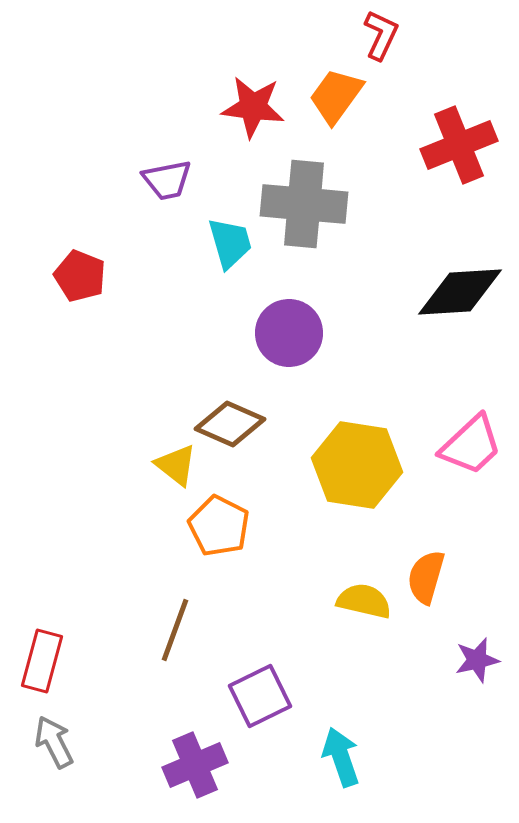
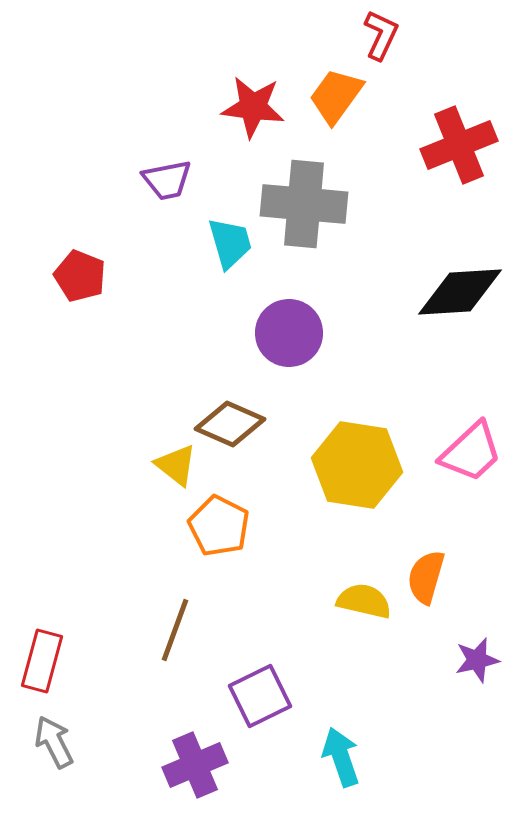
pink trapezoid: moved 7 px down
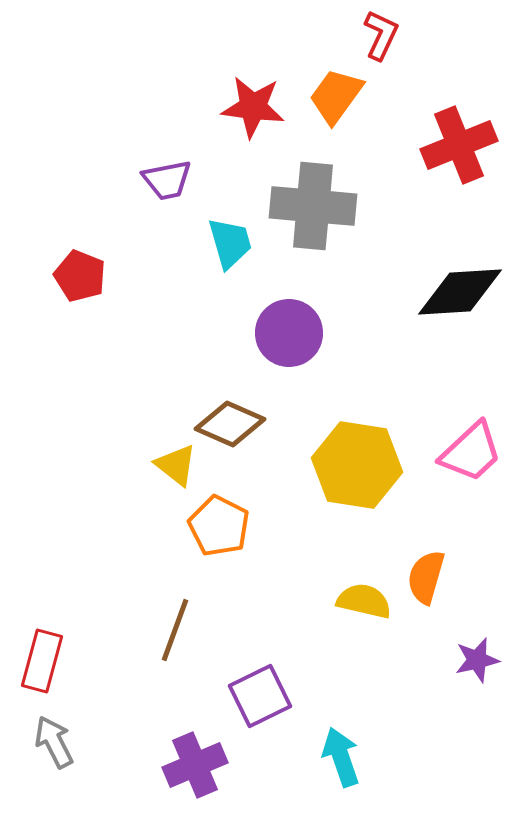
gray cross: moved 9 px right, 2 px down
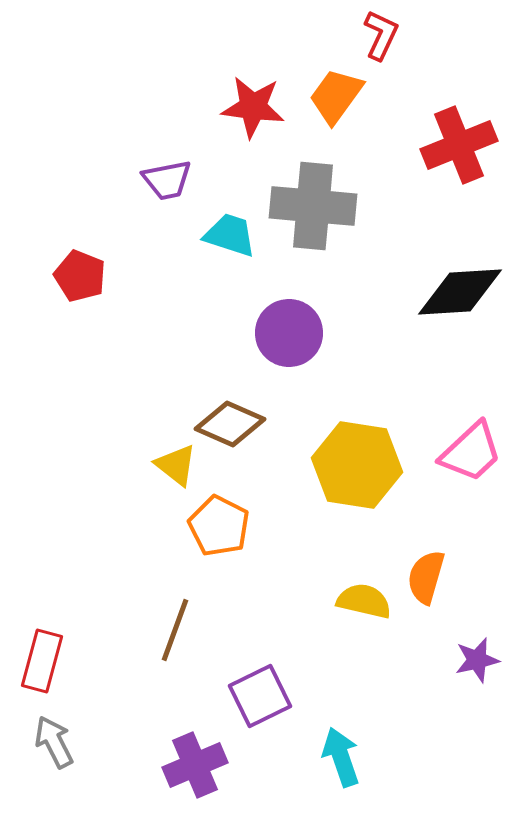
cyan trapezoid: moved 8 px up; rotated 56 degrees counterclockwise
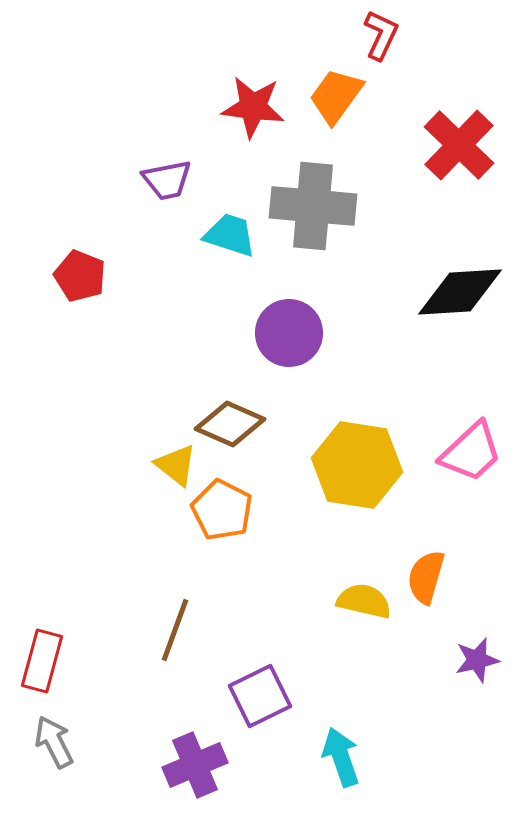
red cross: rotated 24 degrees counterclockwise
orange pentagon: moved 3 px right, 16 px up
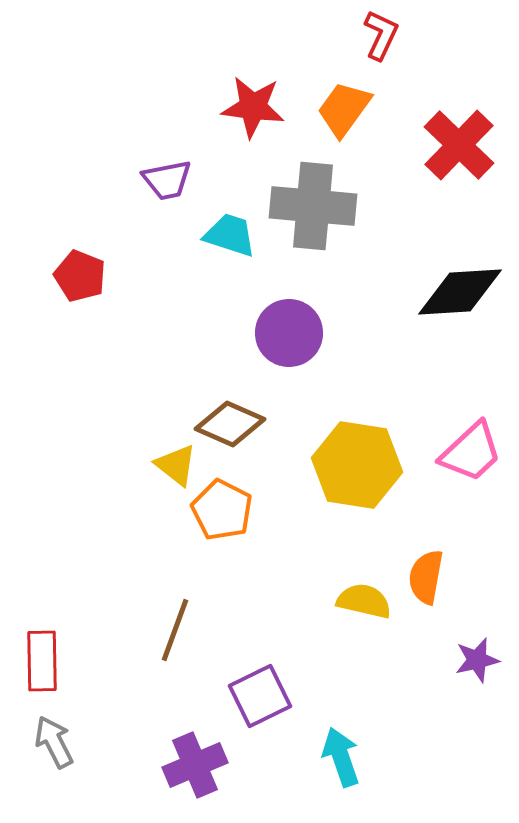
orange trapezoid: moved 8 px right, 13 px down
orange semicircle: rotated 6 degrees counterclockwise
red rectangle: rotated 16 degrees counterclockwise
